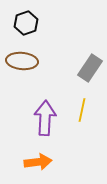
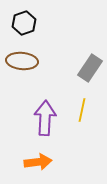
black hexagon: moved 2 px left
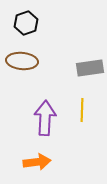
black hexagon: moved 2 px right
gray rectangle: rotated 48 degrees clockwise
yellow line: rotated 10 degrees counterclockwise
orange arrow: moved 1 px left
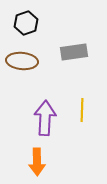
gray rectangle: moved 16 px left, 16 px up
orange arrow: rotated 96 degrees clockwise
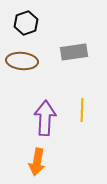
orange arrow: rotated 12 degrees clockwise
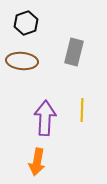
gray rectangle: rotated 68 degrees counterclockwise
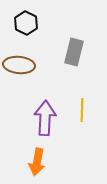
black hexagon: rotated 15 degrees counterclockwise
brown ellipse: moved 3 px left, 4 px down
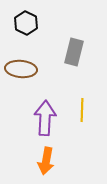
brown ellipse: moved 2 px right, 4 px down
orange arrow: moved 9 px right, 1 px up
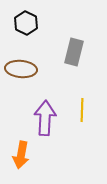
orange arrow: moved 25 px left, 6 px up
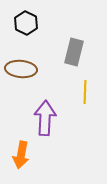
yellow line: moved 3 px right, 18 px up
